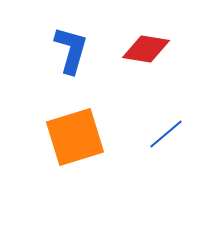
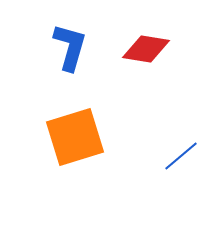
blue L-shape: moved 1 px left, 3 px up
blue line: moved 15 px right, 22 px down
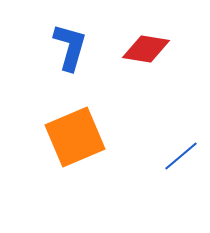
orange square: rotated 6 degrees counterclockwise
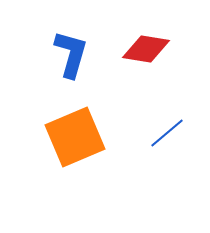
blue L-shape: moved 1 px right, 7 px down
blue line: moved 14 px left, 23 px up
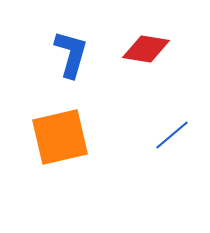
blue line: moved 5 px right, 2 px down
orange square: moved 15 px left; rotated 10 degrees clockwise
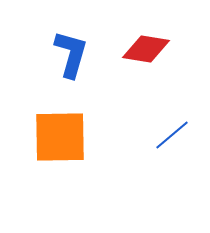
orange square: rotated 12 degrees clockwise
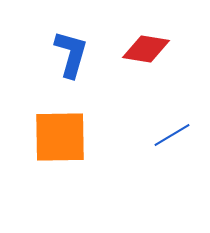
blue line: rotated 9 degrees clockwise
